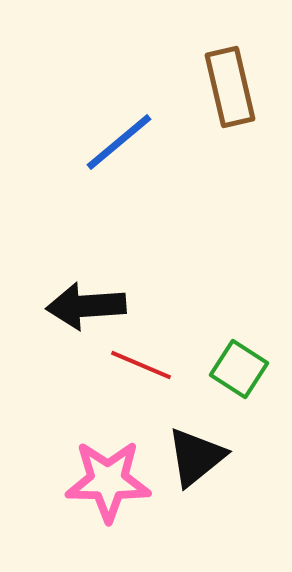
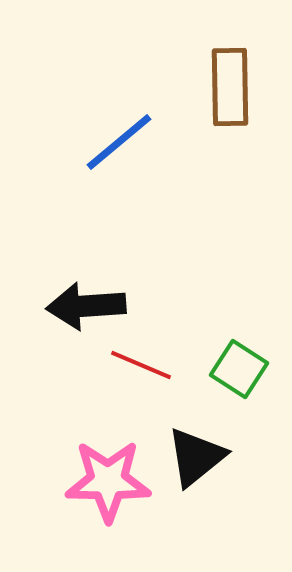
brown rectangle: rotated 12 degrees clockwise
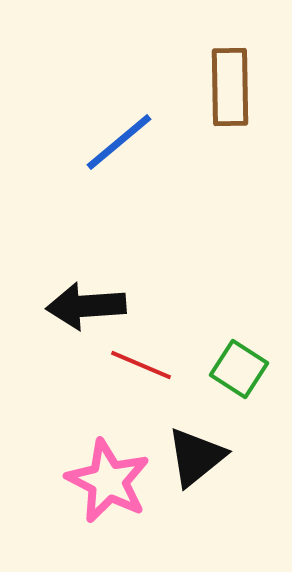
pink star: rotated 26 degrees clockwise
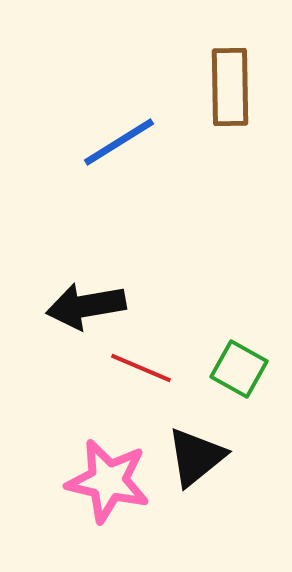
blue line: rotated 8 degrees clockwise
black arrow: rotated 6 degrees counterclockwise
red line: moved 3 px down
green square: rotated 4 degrees counterclockwise
pink star: rotated 14 degrees counterclockwise
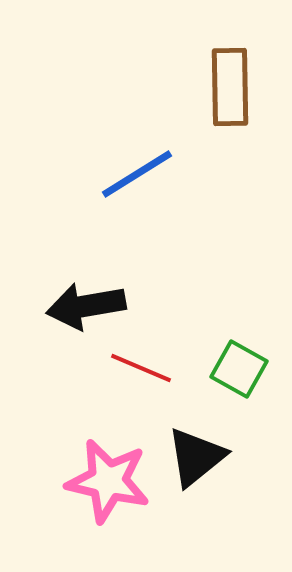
blue line: moved 18 px right, 32 px down
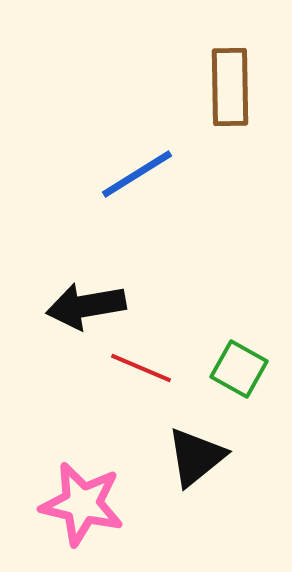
pink star: moved 26 px left, 23 px down
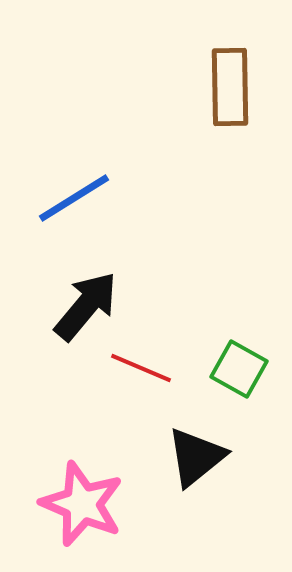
blue line: moved 63 px left, 24 px down
black arrow: rotated 140 degrees clockwise
pink star: rotated 10 degrees clockwise
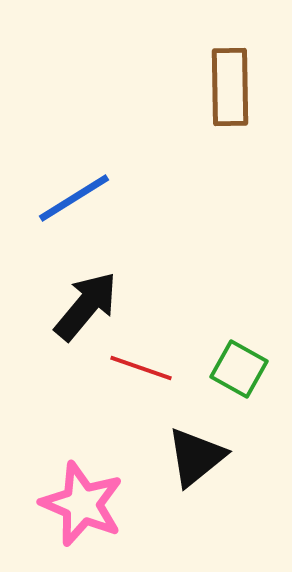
red line: rotated 4 degrees counterclockwise
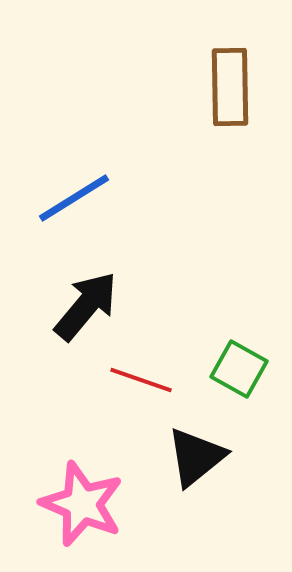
red line: moved 12 px down
